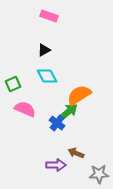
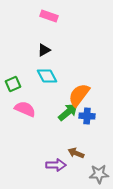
orange semicircle: rotated 20 degrees counterclockwise
blue cross: moved 30 px right, 7 px up; rotated 35 degrees counterclockwise
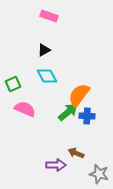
gray star: rotated 18 degrees clockwise
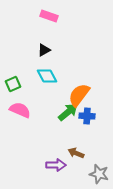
pink semicircle: moved 5 px left, 1 px down
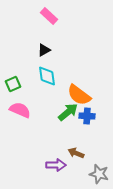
pink rectangle: rotated 24 degrees clockwise
cyan diamond: rotated 20 degrees clockwise
orange semicircle: rotated 90 degrees counterclockwise
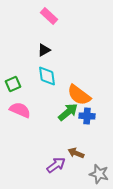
purple arrow: rotated 36 degrees counterclockwise
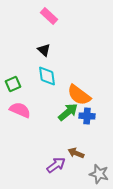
black triangle: rotated 48 degrees counterclockwise
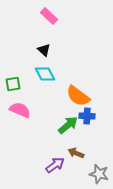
cyan diamond: moved 2 px left, 2 px up; rotated 20 degrees counterclockwise
green square: rotated 14 degrees clockwise
orange semicircle: moved 1 px left, 1 px down
green arrow: moved 13 px down
purple arrow: moved 1 px left
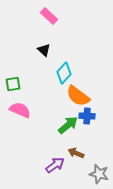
cyan diamond: moved 19 px right, 1 px up; rotated 70 degrees clockwise
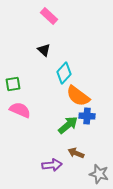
purple arrow: moved 3 px left; rotated 30 degrees clockwise
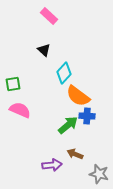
brown arrow: moved 1 px left, 1 px down
